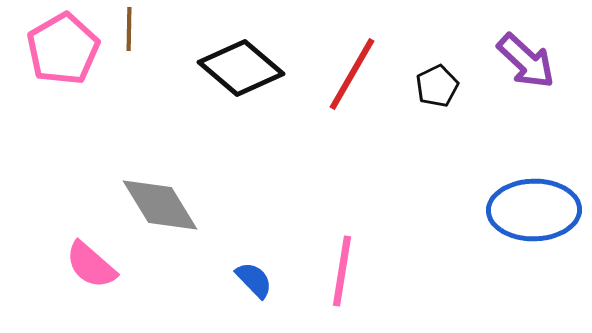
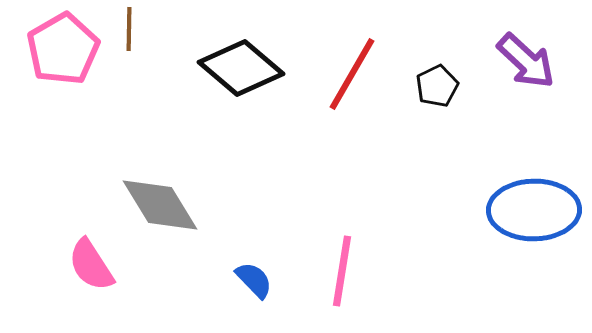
pink semicircle: rotated 16 degrees clockwise
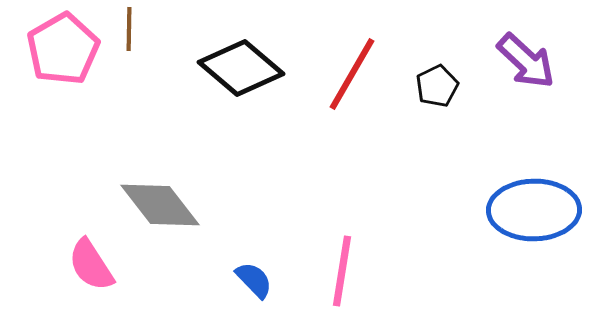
gray diamond: rotated 6 degrees counterclockwise
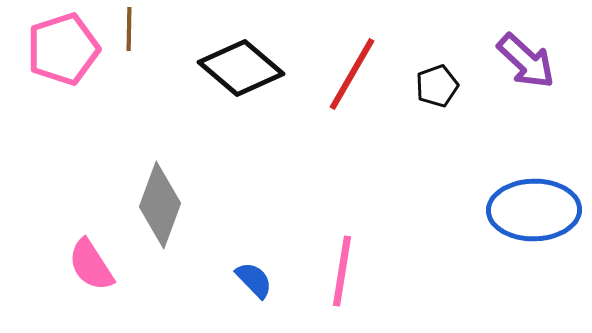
pink pentagon: rotated 12 degrees clockwise
black pentagon: rotated 6 degrees clockwise
gray diamond: rotated 58 degrees clockwise
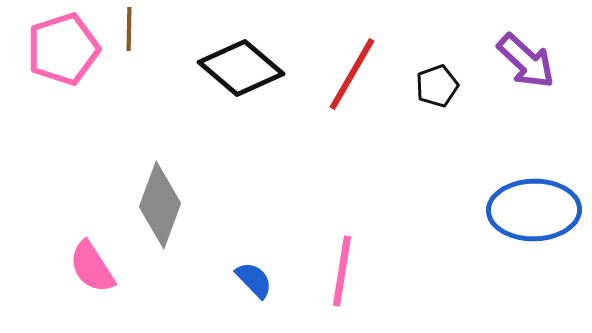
pink semicircle: moved 1 px right, 2 px down
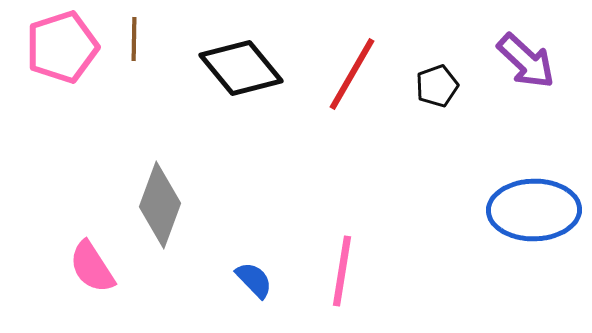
brown line: moved 5 px right, 10 px down
pink pentagon: moved 1 px left, 2 px up
black diamond: rotated 10 degrees clockwise
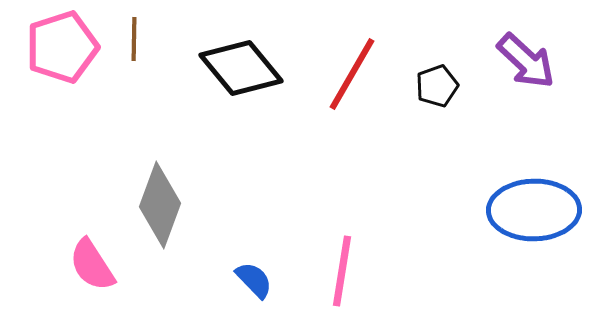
pink semicircle: moved 2 px up
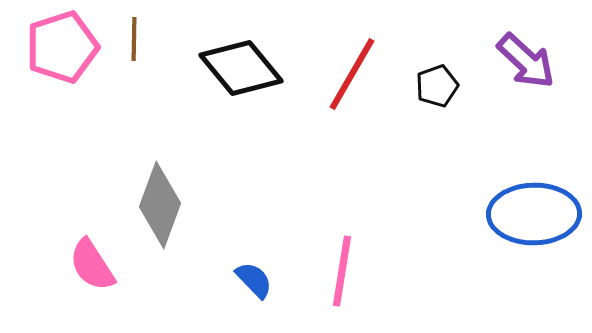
blue ellipse: moved 4 px down
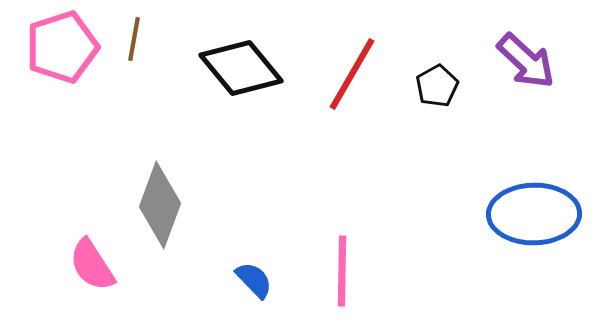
brown line: rotated 9 degrees clockwise
black pentagon: rotated 9 degrees counterclockwise
pink line: rotated 8 degrees counterclockwise
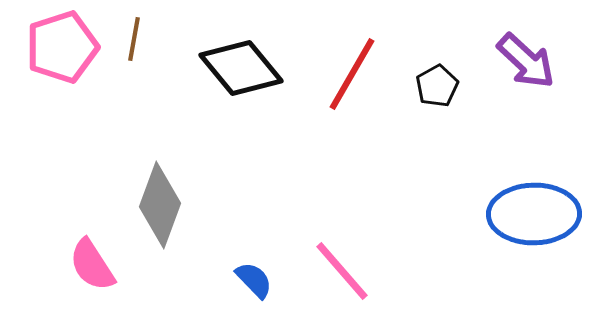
pink line: rotated 42 degrees counterclockwise
